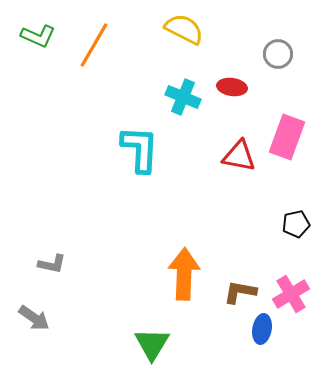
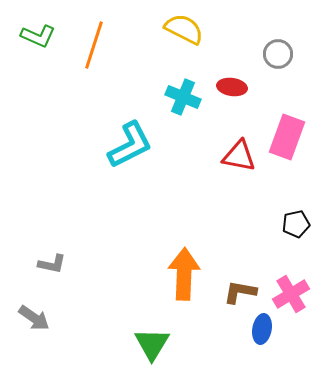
orange line: rotated 12 degrees counterclockwise
cyan L-shape: moved 10 px left, 4 px up; rotated 60 degrees clockwise
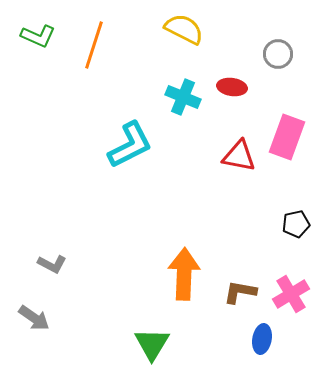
gray L-shape: rotated 16 degrees clockwise
blue ellipse: moved 10 px down
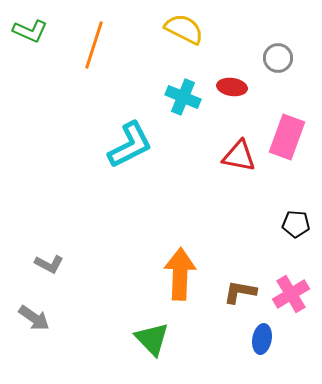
green L-shape: moved 8 px left, 5 px up
gray circle: moved 4 px down
black pentagon: rotated 16 degrees clockwise
gray L-shape: moved 3 px left
orange arrow: moved 4 px left
green triangle: moved 5 px up; rotated 15 degrees counterclockwise
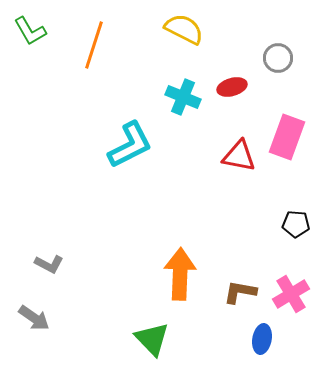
green L-shape: rotated 36 degrees clockwise
red ellipse: rotated 24 degrees counterclockwise
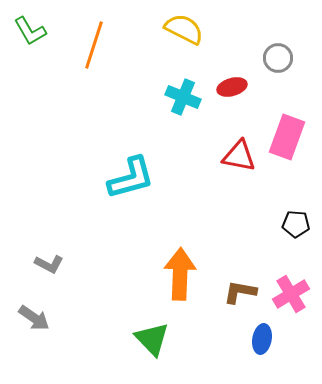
cyan L-shape: moved 1 px right, 33 px down; rotated 12 degrees clockwise
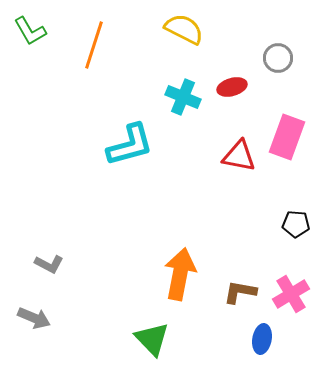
cyan L-shape: moved 1 px left, 33 px up
orange arrow: rotated 9 degrees clockwise
gray arrow: rotated 12 degrees counterclockwise
